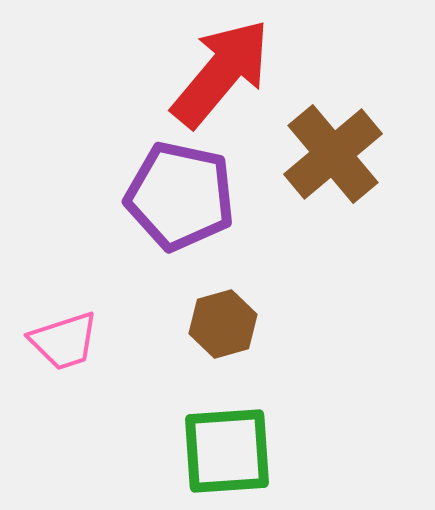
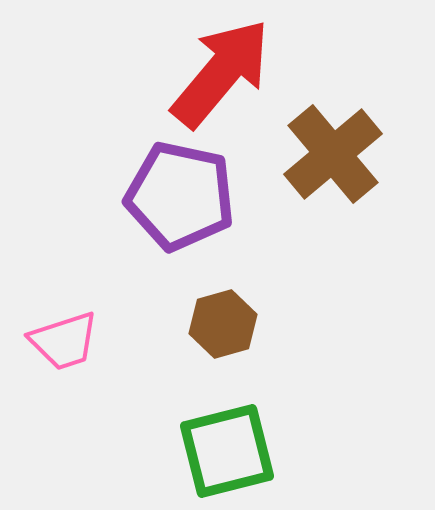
green square: rotated 10 degrees counterclockwise
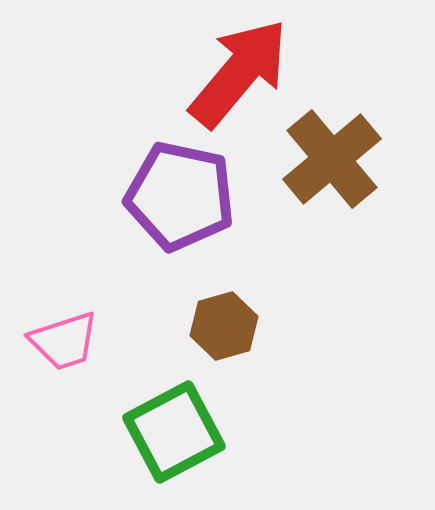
red arrow: moved 18 px right
brown cross: moved 1 px left, 5 px down
brown hexagon: moved 1 px right, 2 px down
green square: moved 53 px left, 19 px up; rotated 14 degrees counterclockwise
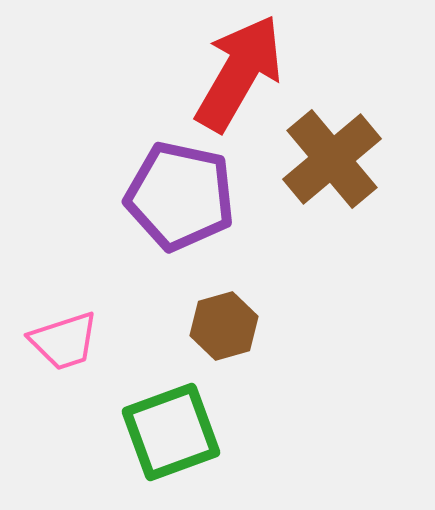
red arrow: rotated 10 degrees counterclockwise
green square: moved 3 px left; rotated 8 degrees clockwise
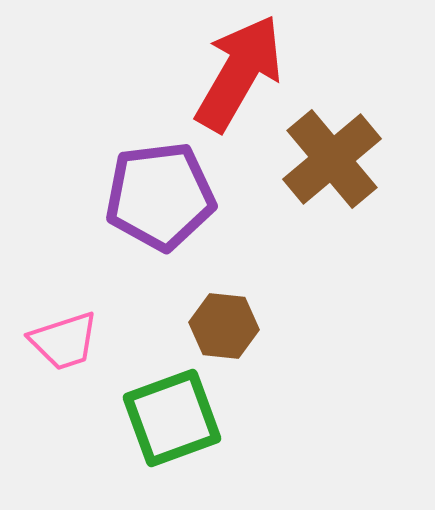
purple pentagon: moved 20 px left; rotated 19 degrees counterclockwise
brown hexagon: rotated 22 degrees clockwise
green square: moved 1 px right, 14 px up
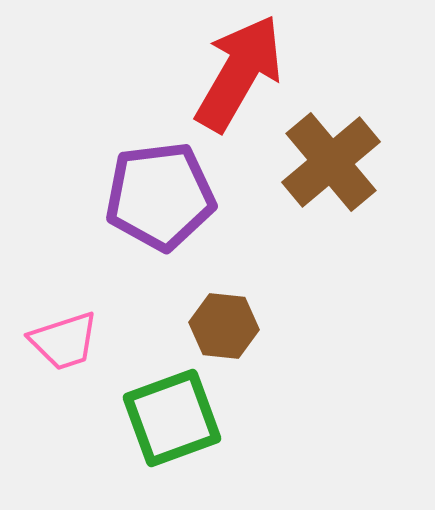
brown cross: moved 1 px left, 3 px down
